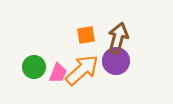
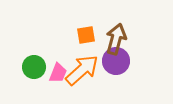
brown arrow: moved 2 px left, 1 px down
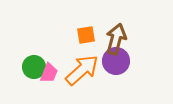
pink trapezoid: moved 9 px left
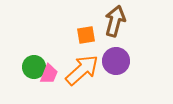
brown arrow: moved 1 px left, 18 px up
pink trapezoid: moved 1 px down
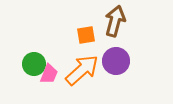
green circle: moved 3 px up
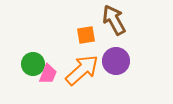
brown arrow: moved 1 px left, 1 px up; rotated 44 degrees counterclockwise
green circle: moved 1 px left
pink trapezoid: moved 1 px left
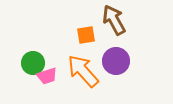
green circle: moved 1 px up
orange arrow: moved 1 px right, 1 px down; rotated 90 degrees counterclockwise
pink trapezoid: moved 1 px left, 2 px down; rotated 50 degrees clockwise
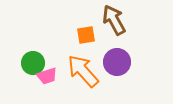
purple circle: moved 1 px right, 1 px down
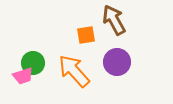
orange arrow: moved 9 px left
pink trapezoid: moved 24 px left
